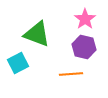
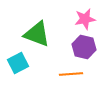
pink star: rotated 25 degrees clockwise
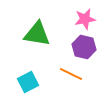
green triangle: rotated 12 degrees counterclockwise
cyan square: moved 10 px right, 19 px down
orange line: rotated 30 degrees clockwise
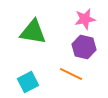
green triangle: moved 4 px left, 2 px up
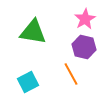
pink star: rotated 20 degrees counterclockwise
orange line: rotated 35 degrees clockwise
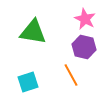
pink star: rotated 15 degrees counterclockwise
orange line: moved 1 px down
cyan square: rotated 10 degrees clockwise
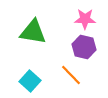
pink star: rotated 25 degrees counterclockwise
orange line: rotated 15 degrees counterclockwise
cyan square: moved 2 px right, 1 px up; rotated 30 degrees counterclockwise
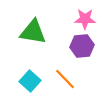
purple hexagon: moved 2 px left, 1 px up; rotated 20 degrees counterclockwise
orange line: moved 6 px left, 4 px down
